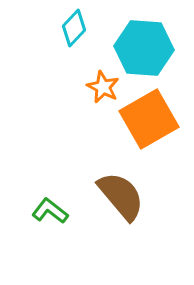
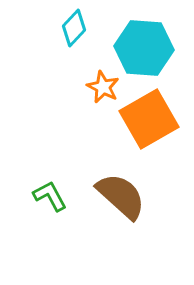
brown semicircle: rotated 8 degrees counterclockwise
green L-shape: moved 15 px up; rotated 24 degrees clockwise
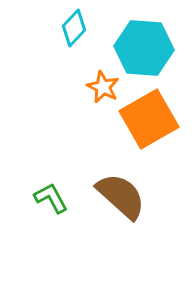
green L-shape: moved 1 px right, 2 px down
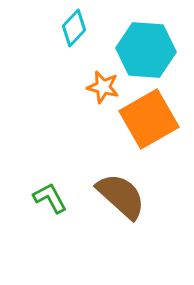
cyan hexagon: moved 2 px right, 2 px down
orange star: rotated 12 degrees counterclockwise
green L-shape: moved 1 px left
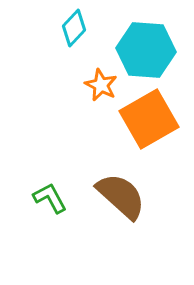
orange star: moved 2 px left, 2 px up; rotated 12 degrees clockwise
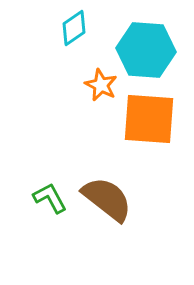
cyan diamond: rotated 12 degrees clockwise
orange square: rotated 34 degrees clockwise
brown semicircle: moved 14 px left, 3 px down; rotated 4 degrees counterclockwise
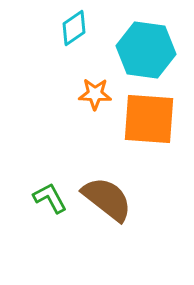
cyan hexagon: rotated 4 degrees clockwise
orange star: moved 6 px left, 9 px down; rotated 24 degrees counterclockwise
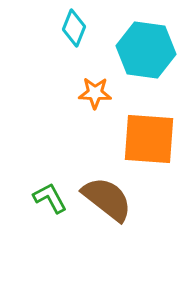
cyan diamond: rotated 33 degrees counterclockwise
orange star: moved 1 px up
orange square: moved 20 px down
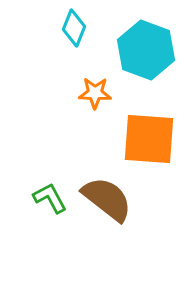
cyan hexagon: rotated 12 degrees clockwise
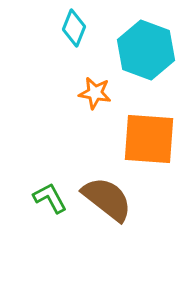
orange star: rotated 8 degrees clockwise
